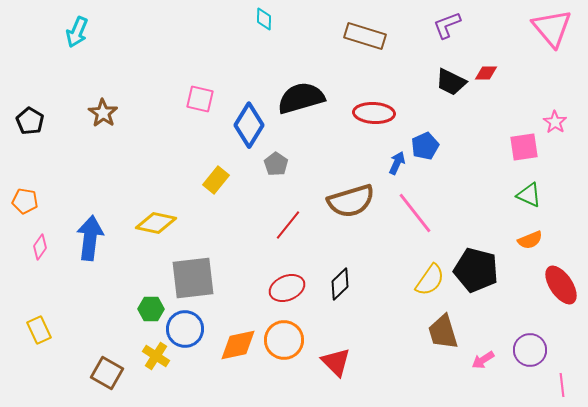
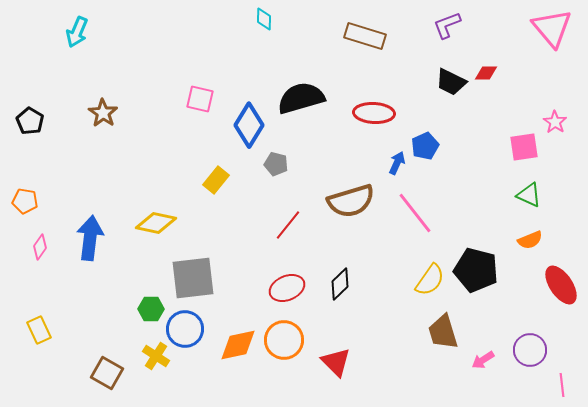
gray pentagon at (276, 164): rotated 20 degrees counterclockwise
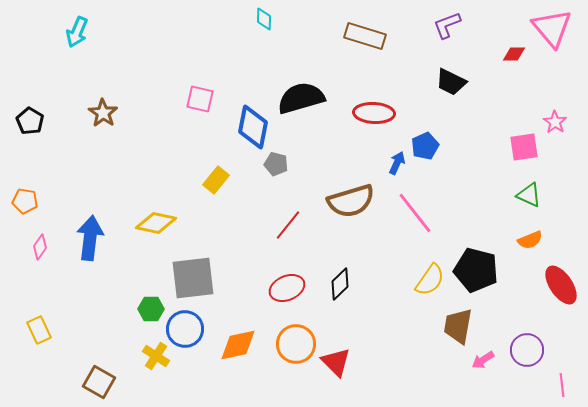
red diamond at (486, 73): moved 28 px right, 19 px up
blue diamond at (249, 125): moved 4 px right, 2 px down; rotated 21 degrees counterclockwise
brown trapezoid at (443, 332): moved 15 px right, 6 px up; rotated 27 degrees clockwise
orange circle at (284, 340): moved 12 px right, 4 px down
purple circle at (530, 350): moved 3 px left
brown square at (107, 373): moved 8 px left, 9 px down
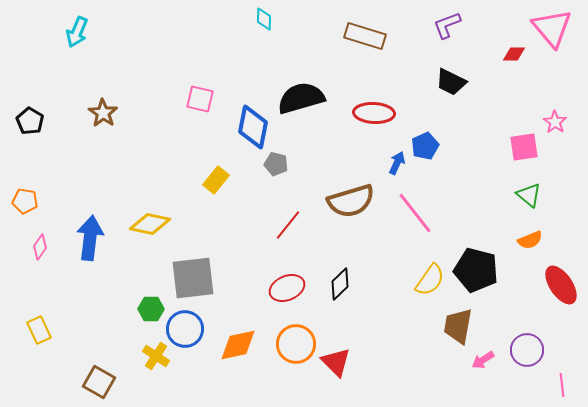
green triangle at (529, 195): rotated 16 degrees clockwise
yellow diamond at (156, 223): moved 6 px left, 1 px down
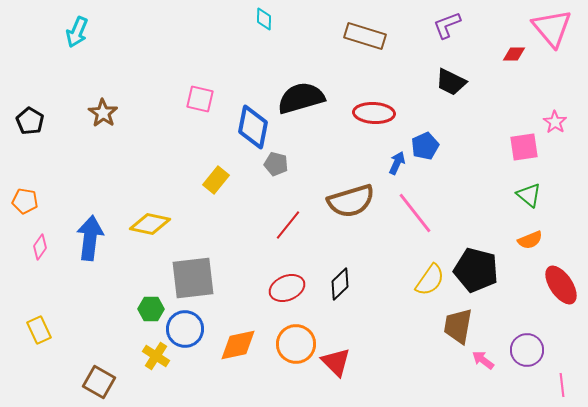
pink arrow at (483, 360): rotated 70 degrees clockwise
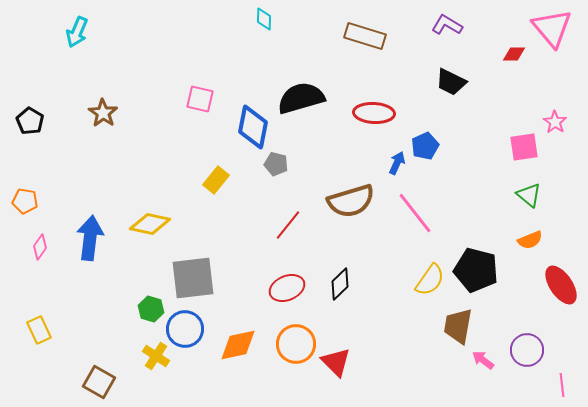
purple L-shape at (447, 25): rotated 52 degrees clockwise
green hexagon at (151, 309): rotated 15 degrees clockwise
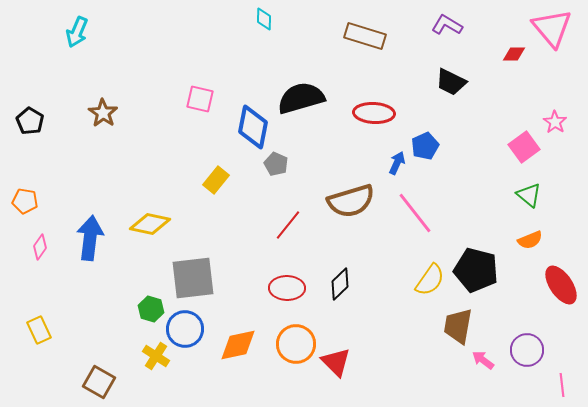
pink square at (524, 147): rotated 28 degrees counterclockwise
gray pentagon at (276, 164): rotated 10 degrees clockwise
red ellipse at (287, 288): rotated 24 degrees clockwise
